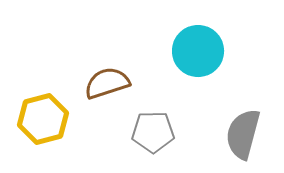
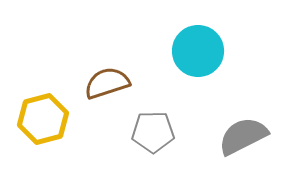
gray semicircle: moved 2 px down; rotated 48 degrees clockwise
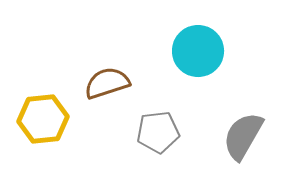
yellow hexagon: rotated 9 degrees clockwise
gray pentagon: moved 5 px right; rotated 6 degrees counterclockwise
gray semicircle: rotated 33 degrees counterclockwise
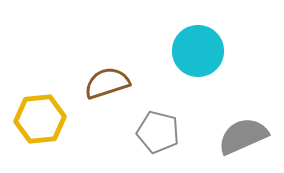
yellow hexagon: moved 3 px left
gray pentagon: rotated 21 degrees clockwise
gray semicircle: rotated 36 degrees clockwise
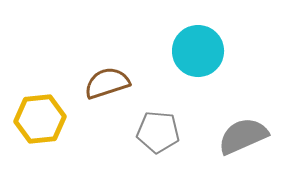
gray pentagon: rotated 9 degrees counterclockwise
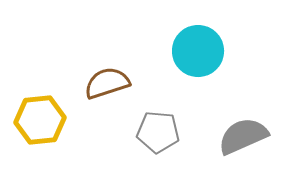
yellow hexagon: moved 1 px down
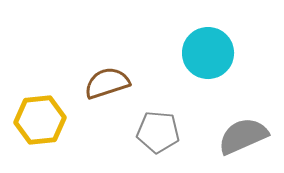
cyan circle: moved 10 px right, 2 px down
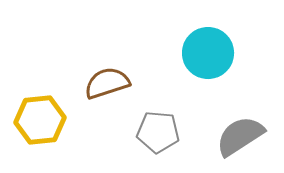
gray semicircle: moved 3 px left; rotated 9 degrees counterclockwise
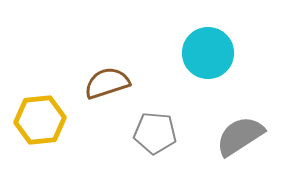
gray pentagon: moved 3 px left, 1 px down
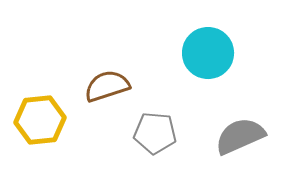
brown semicircle: moved 3 px down
gray semicircle: rotated 9 degrees clockwise
